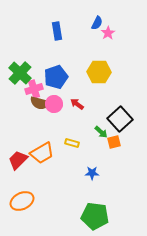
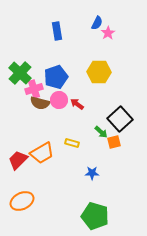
pink circle: moved 5 px right, 4 px up
green pentagon: rotated 8 degrees clockwise
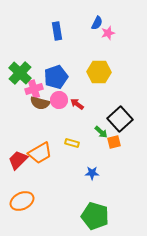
pink star: rotated 16 degrees clockwise
orange trapezoid: moved 2 px left
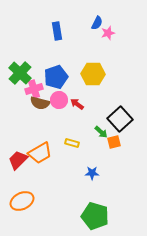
yellow hexagon: moved 6 px left, 2 px down
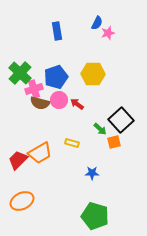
black square: moved 1 px right, 1 px down
green arrow: moved 1 px left, 3 px up
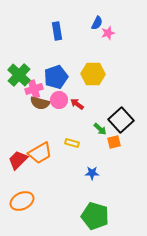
green cross: moved 1 px left, 2 px down
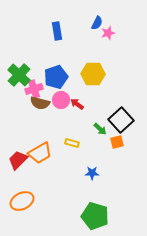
pink circle: moved 2 px right
orange square: moved 3 px right
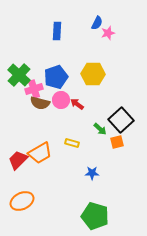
blue rectangle: rotated 12 degrees clockwise
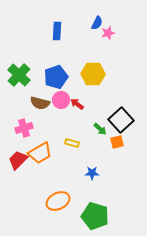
pink cross: moved 10 px left, 39 px down
orange ellipse: moved 36 px right
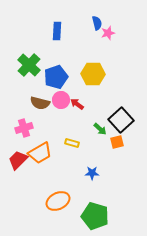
blue semicircle: rotated 40 degrees counterclockwise
green cross: moved 10 px right, 10 px up
